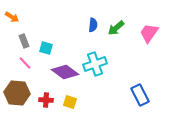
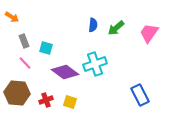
red cross: rotated 24 degrees counterclockwise
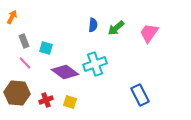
orange arrow: rotated 96 degrees counterclockwise
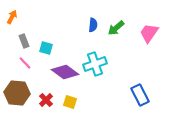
red cross: rotated 24 degrees counterclockwise
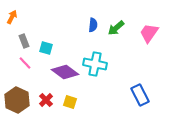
cyan cross: rotated 30 degrees clockwise
brown hexagon: moved 7 px down; rotated 20 degrees clockwise
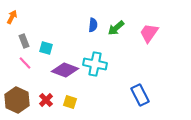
purple diamond: moved 2 px up; rotated 16 degrees counterclockwise
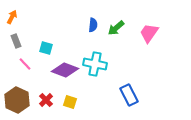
gray rectangle: moved 8 px left
pink line: moved 1 px down
blue rectangle: moved 11 px left
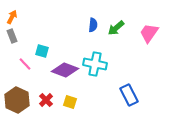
gray rectangle: moved 4 px left, 5 px up
cyan square: moved 4 px left, 3 px down
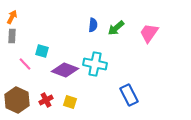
gray rectangle: rotated 24 degrees clockwise
red cross: rotated 16 degrees clockwise
